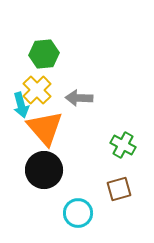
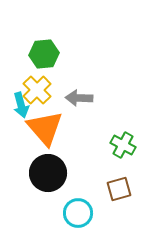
black circle: moved 4 px right, 3 px down
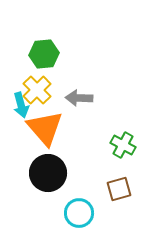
cyan circle: moved 1 px right
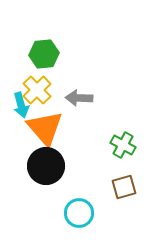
black circle: moved 2 px left, 7 px up
brown square: moved 5 px right, 2 px up
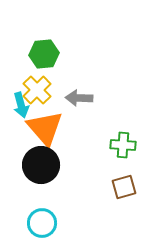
green cross: rotated 25 degrees counterclockwise
black circle: moved 5 px left, 1 px up
cyan circle: moved 37 px left, 10 px down
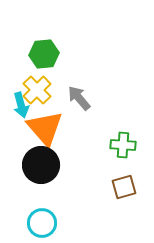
gray arrow: rotated 48 degrees clockwise
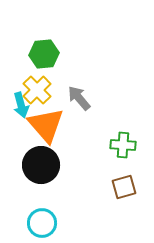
orange triangle: moved 1 px right, 3 px up
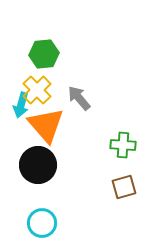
cyan arrow: rotated 30 degrees clockwise
black circle: moved 3 px left
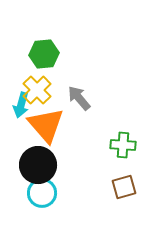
cyan circle: moved 30 px up
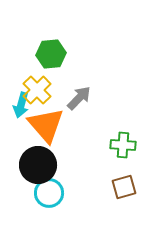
green hexagon: moved 7 px right
gray arrow: rotated 84 degrees clockwise
cyan circle: moved 7 px right
